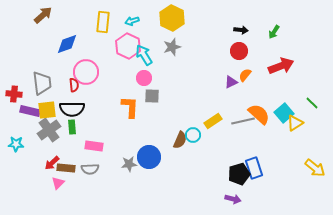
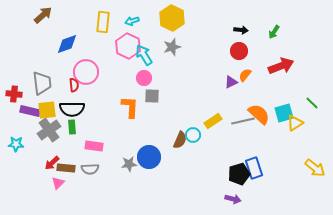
cyan square at (284, 113): rotated 24 degrees clockwise
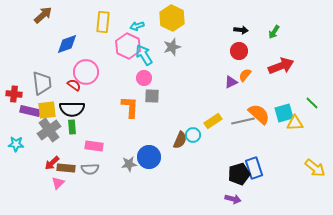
cyan arrow at (132, 21): moved 5 px right, 5 px down
red semicircle at (74, 85): rotated 48 degrees counterclockwise
yellow triangle at (295, 123): rotated 30 degrees clockwise
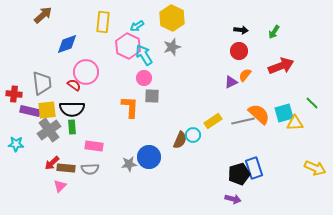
cyan arrow at (137, 26): rotated 16 degrees counterclockwise
yellow arrow at (315, 168): rotated 15 degrees counterclockwise
pink triangle at (58, 183): moved 2 px right, 3 px down
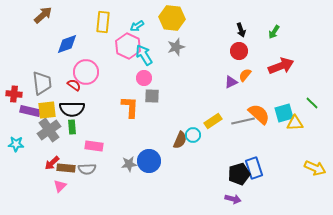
yellow hexagon at (172, 18): rotated 20 degrees counterclockwise
black arrow at (241, 30): rotated 64 degrees clockwise
gray star at (172, 47): moved 4 px right
blue circle at (149, 157): moved 4 px down
gray semicircle at (90, 169): moved 3 px left
